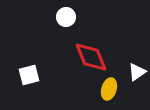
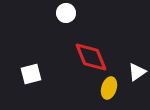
white circle: moved 4 px up
white square: moved 2 px right, 1 px up
yellow ellipse: moved 1 px up
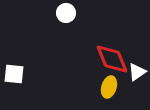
red diamond: moved 21 px right, 2 px down
white square: moved 17 px left; rotated 20 degrees clockwise
yellow ellipse: moved 1 px up
